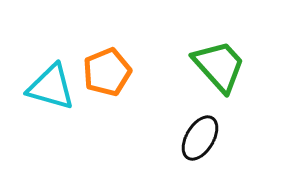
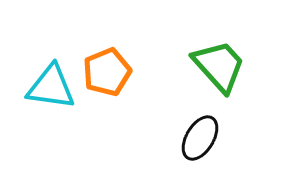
cyan triangle: rotated 8 degrees counterclockwise
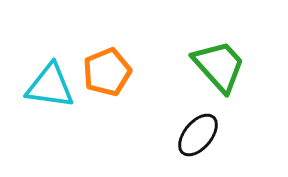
cyan triangle: moved 1 px left, 1 px up
black ellipse: moved 2 px left, 3 px up; rotated 9 degrees clockwise
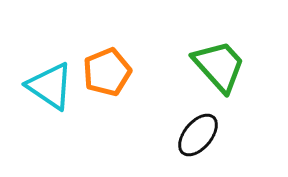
cyan triangle: rotated 26 degrees clockwise
